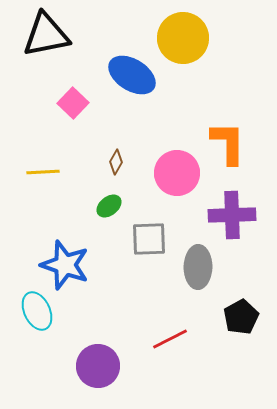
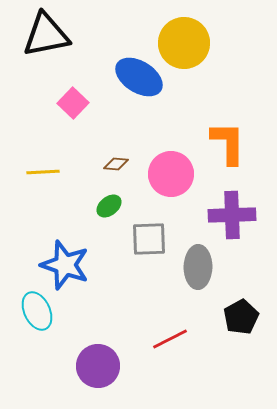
yellow circle: moved 1 px right, 5 px down
blue ellipse: moved 7 px right, 2 px down
brown diamond: moved 2 px down; rotated 65 degrees clockwise
pink circle: moved 6 px left, 1 px down
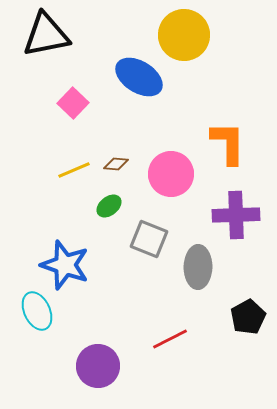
yellow circle: moved 8 px up
yellow line: moved 31 px right, 2 px up; rotated 20 degrees counterclockwise
purple cross: moved 4 px right
gray square: rotated 24 degrees clockwise
black pentagon: moved 7 px right
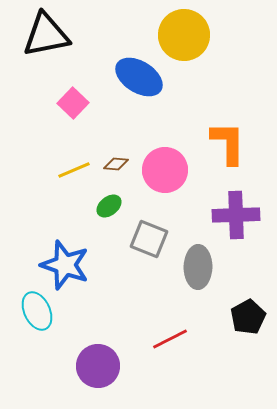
pink circle: moved 6 px left, 4 px up
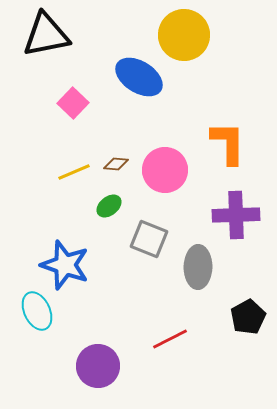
yellow line: moved 2 px down
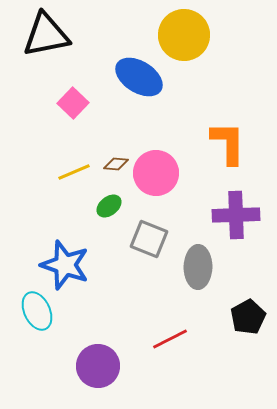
pink circle: moved 9 px left, 3 px down
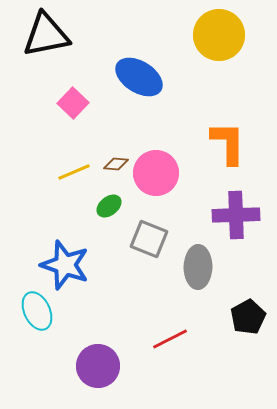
yellow circle: moved 35 px right
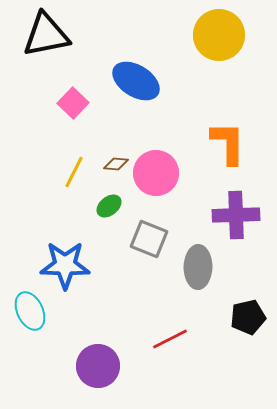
blue ellipse: moved 3 px left, 4 px down
yellow line: rotated 40 degrees counterclockwise
blue star: rotated 18 degrees counterclockwise
cyan ellipse: moved 7 px left
black pentagon: rotated 16 degrees clockwise
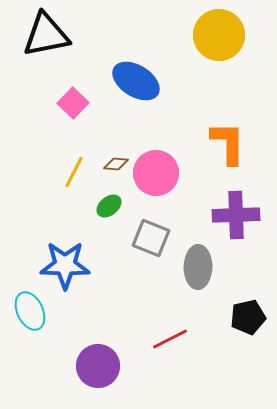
gray square: moved 2 px right, 1 px up
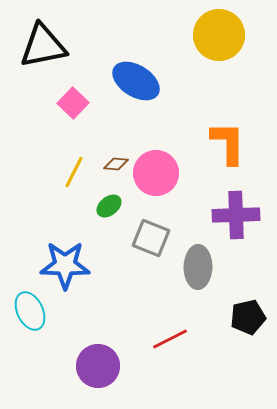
black triangle: moved 3 px left, 11 px down
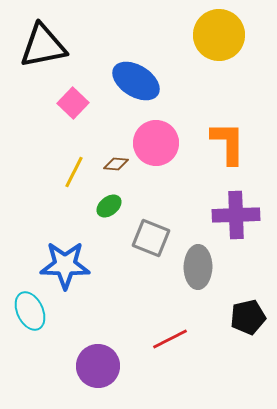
pink circle: moved 30 px up
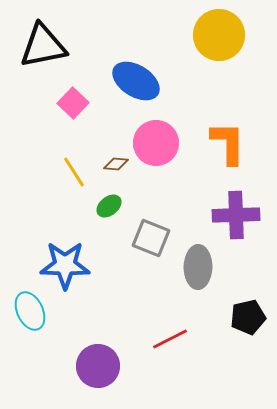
yellow line: rotated 60 degrees counterclockwise
